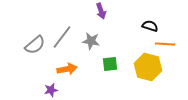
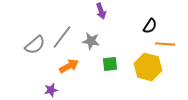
black semicircle: rotated 105 degrees clockwise
orange arrow: moved 2 px right, 3 px up; rotated 18 degrees counterclockwise
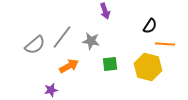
purple arrow: moved 4 px right
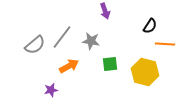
yellow hexagon: moved 3 px left, 5 px down
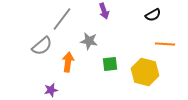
purple arrow: moved 1 px left
black semicircle: moved 3 px right, 11 px up; rotated 28 degrees clockwise
gray line: moved 18 px up
gray star: moved 2 px left
gray semicircle: moved 7 px right, 1 px down
orange arrow: moved 1 px left, 4 px up; rotated 54 degrees counterclockwise
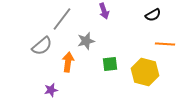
gray star: moved 3 px left; rotated 24 degrees counterclockwise
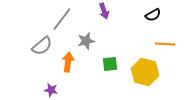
purple star: rotated 24 degrees clockwise
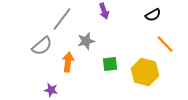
orange line: rotated 42 degrees clockwise
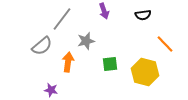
black semicircle: moved 10 px left; rotated 21 degrees clockwise
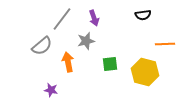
purple arrow: moved 10 px left, 7 px down
orange line: rotated 48 degrees counterclockwise
orange arrow: rotated 18 degrees counterclockwise
